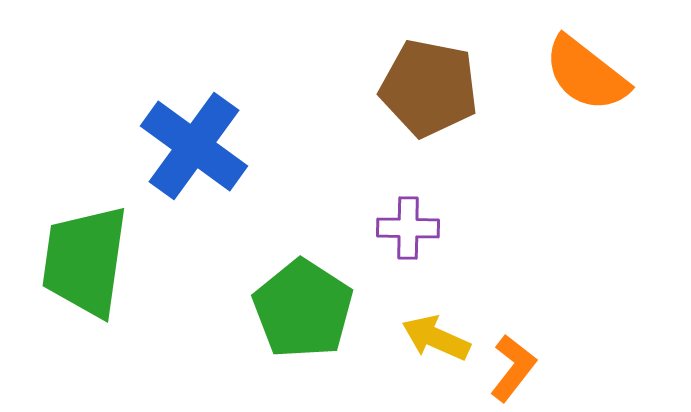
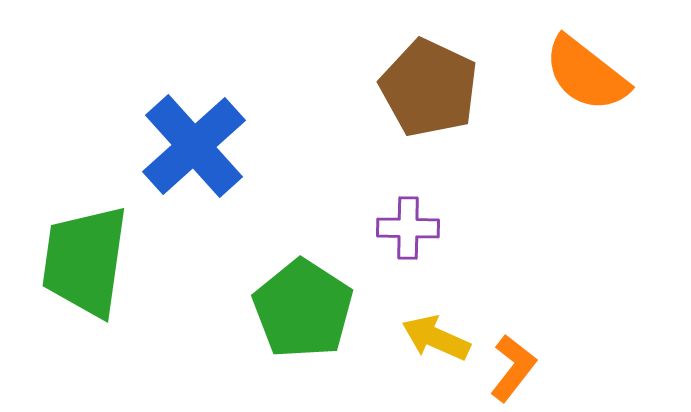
brown pentagon: rotated 14 degrees clockwise
blue cross: rotated 12 degrees clockwise
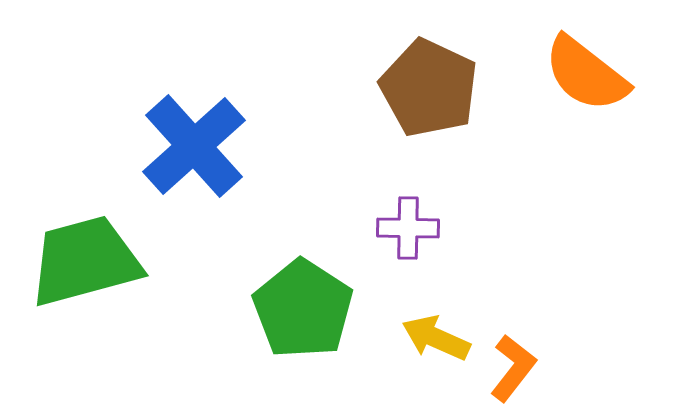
green trapezoid: rotated 67 degrees clockwise
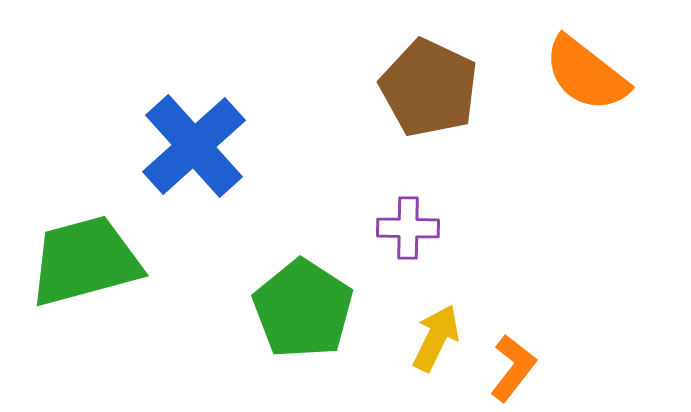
yellow arrow: rotated 92 degrees clockwise
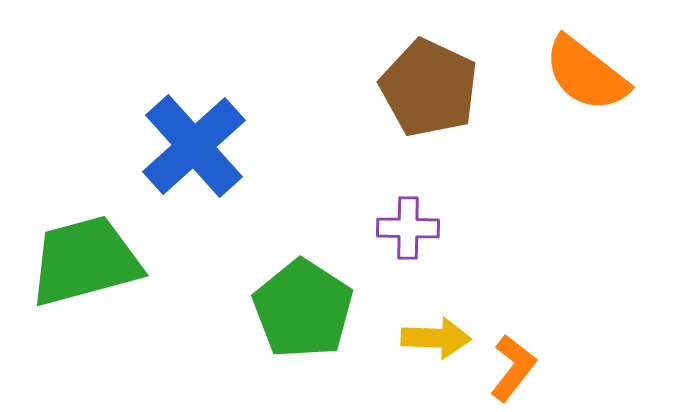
yellow arrow: rotated 66 degrees clockwise
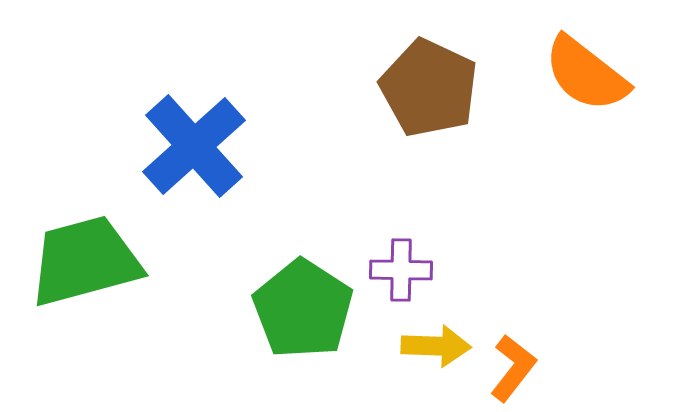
purple cross: moved 7 px left, 42 px down
yellow arrow: moved 8 px down
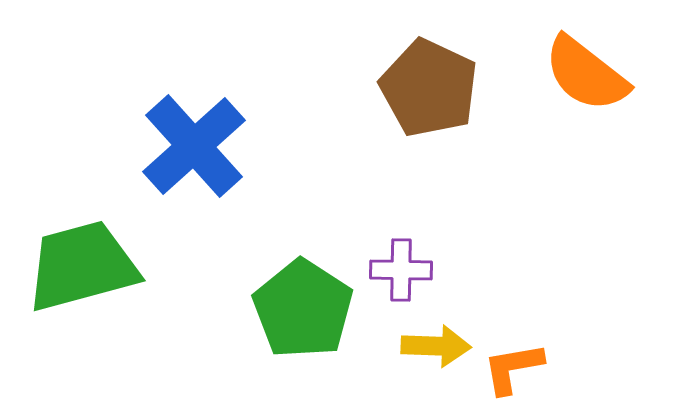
green trapezoid: moved 3 px left, 5 px down
orange L-shape: rotated 138 degrees counterclockwise
